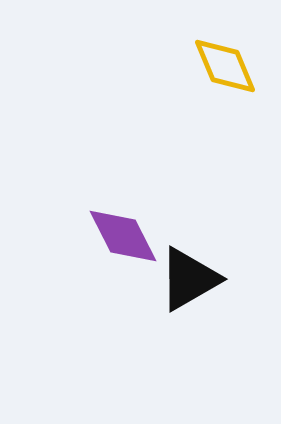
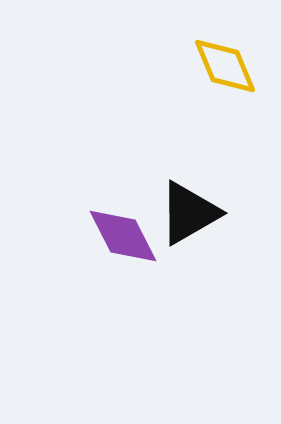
black triangle: moved 66 px up
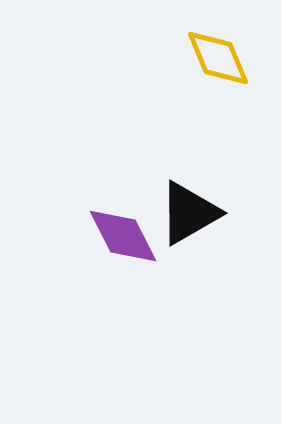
yellow diamond: moved 7 px left, 8 px up
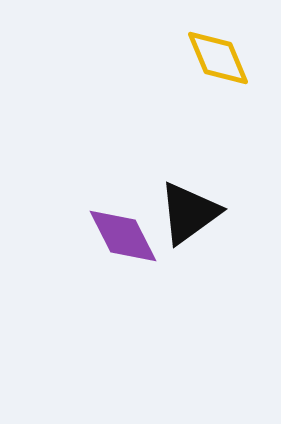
black triangle: rotated 6 degrees counterclockwise
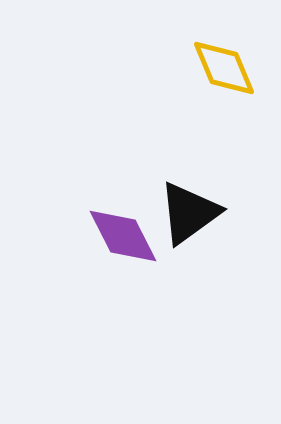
yellow diamond: moved 6 px right, 10 px down
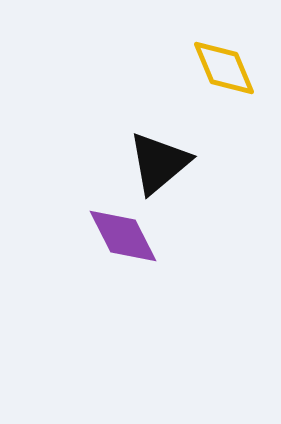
black triangle: moved 30 px left, 50 px up; rotated 4 degrees counterclockwise
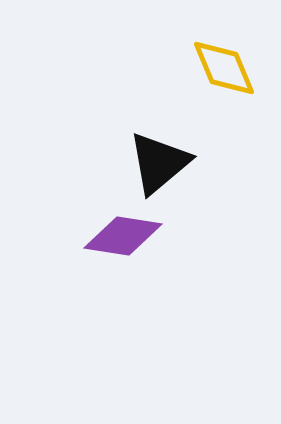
purple diamond: rotated 54 degrees counterclockwise
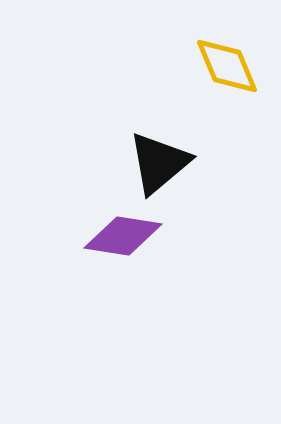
yellow diamond: moved 3 px right, 2 px up
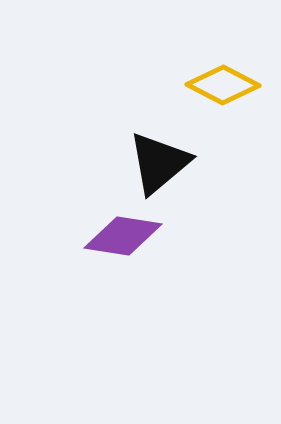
yellow diamond: moved 4 px left, 19 px down; rotated 40 degrees counterclockwise
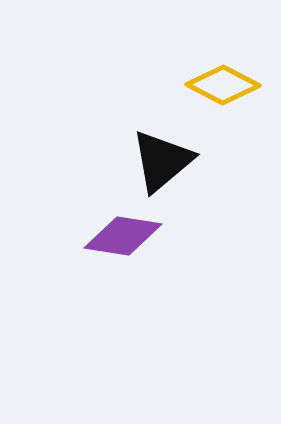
black triangle: moved 3 px right, 2 px up
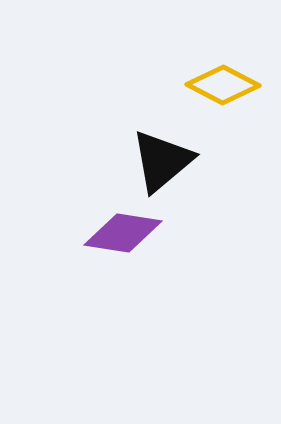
purple diamond: moved 3 px up
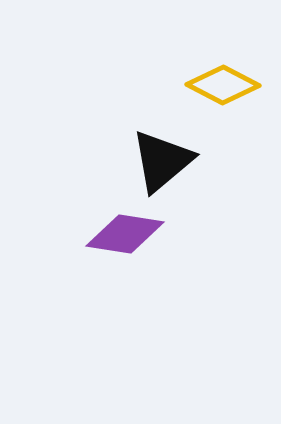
purple diamond: moved 2 px right, 1 px down
